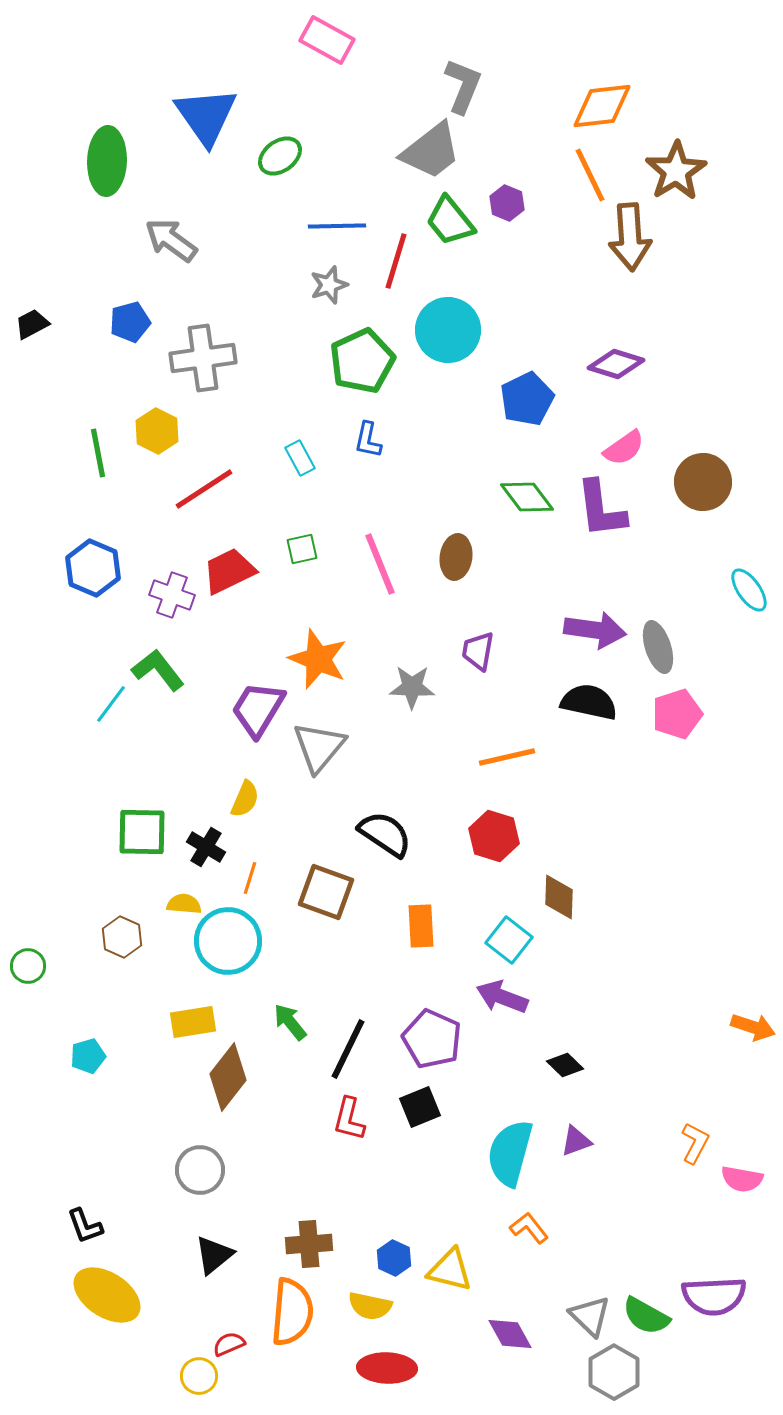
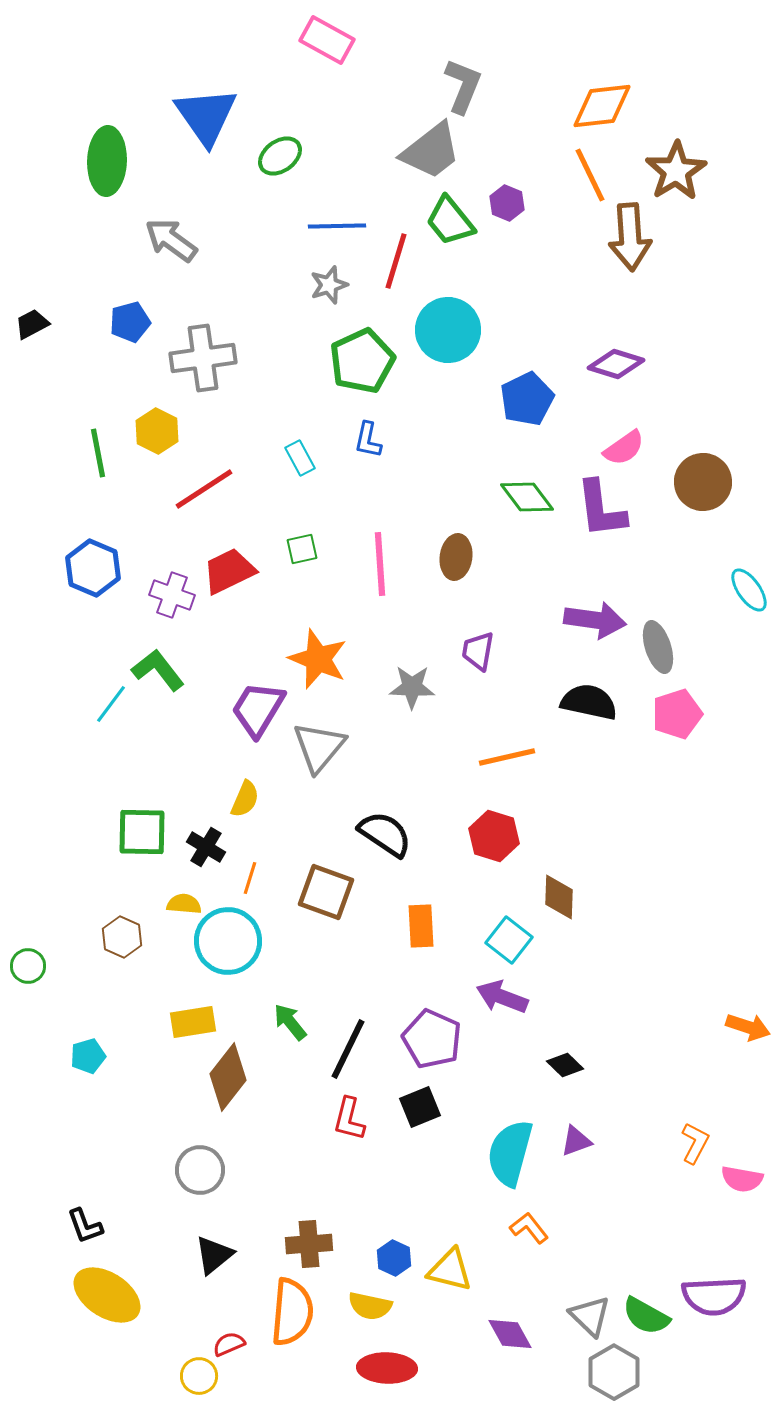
pink line at (380, 564): rotated 18 degrees clockwise
purple arrow at (595, 630): moved 10 px up
orange arrow at (753, 1027): moved 5 px left
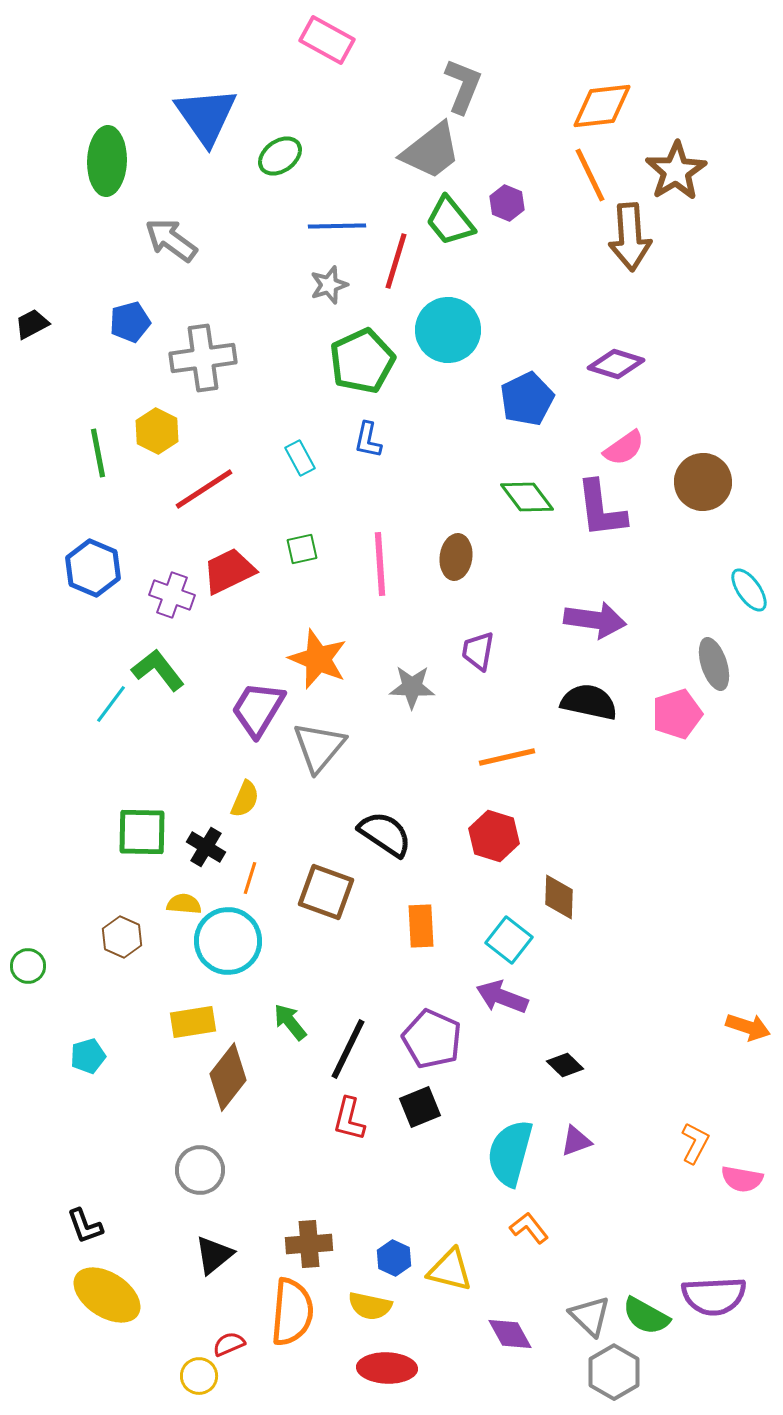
gray ellipse at (658, 647): moved 56 px right, 17 px down
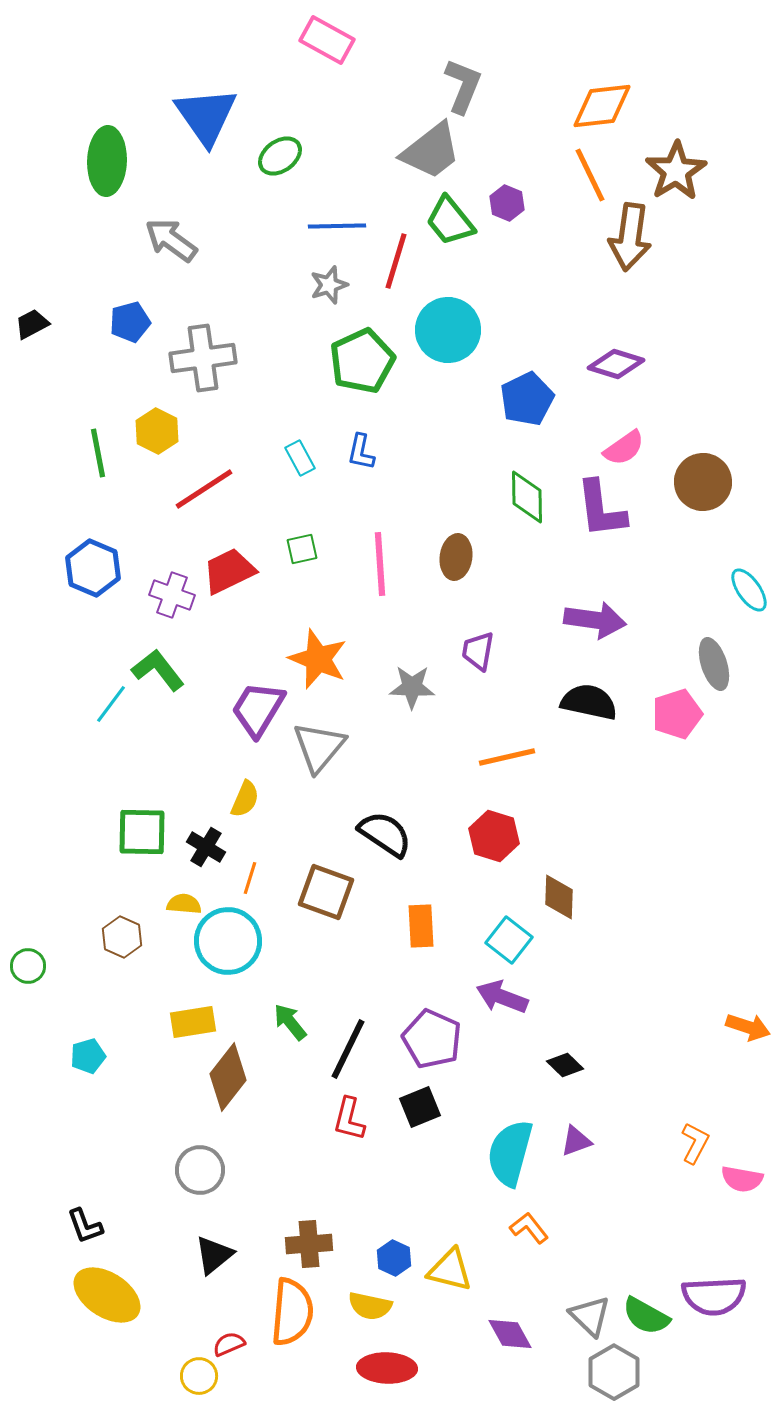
brown arrow at (630, 237): rotated 12 degrees clockwise
blue L-shape at (368, 440): moved 7 px left, 12 px down
green diamond at (527, 497): rotated 36 degrees clockwise
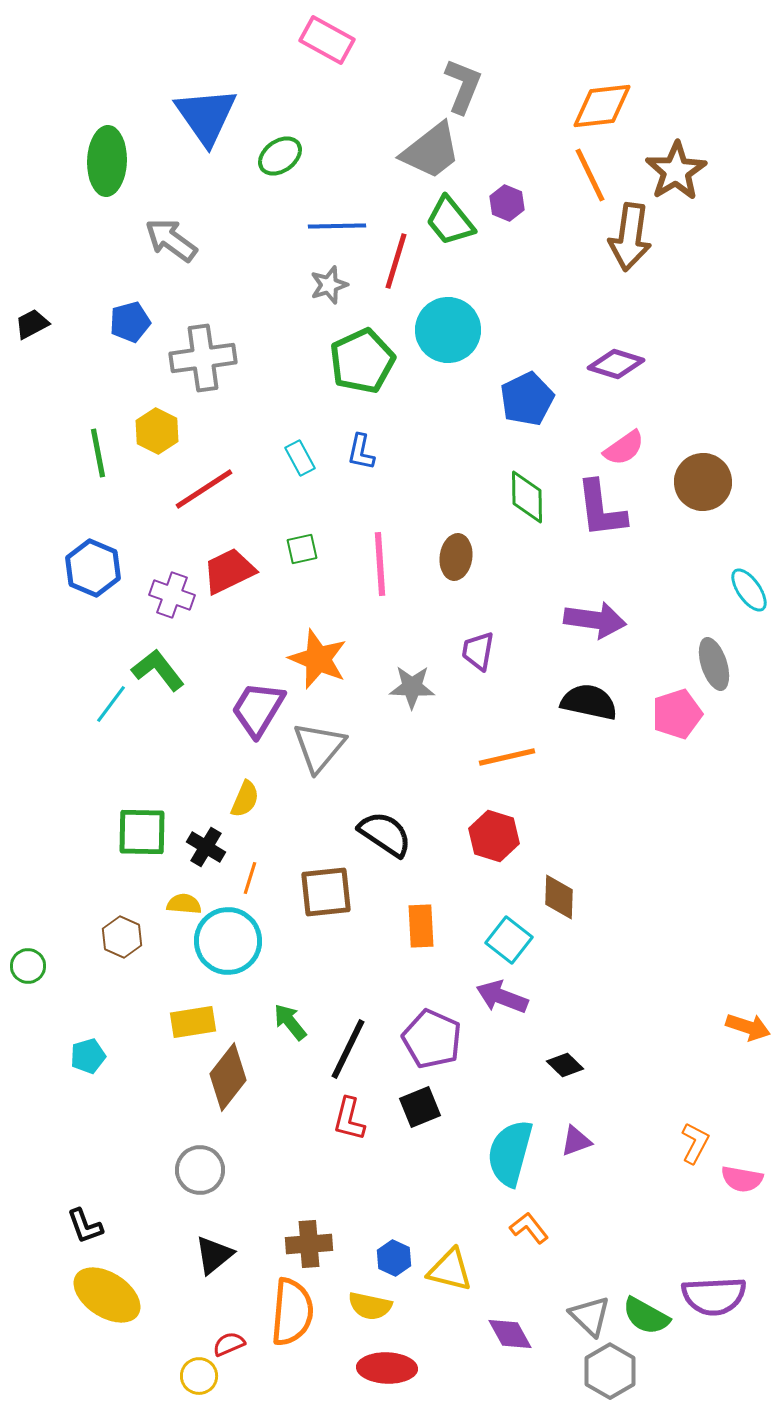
brown square at (326, 892): rotated 26 degrees counterclockwise
gray hexagon at (614, 1372): moved 4 px left, 1 px up
